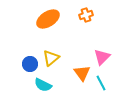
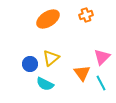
cyan semicircle: moved 2 px right, 1 px up
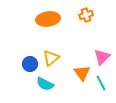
orange ellipse: rotated 25 degrees clockwise
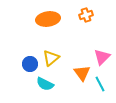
cyan line: moved 1 px left, 1 px down
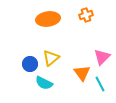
cyan semicircle: moved 1 px left, 1 px up
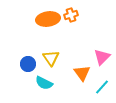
orange cross: moved 15 px left
yellow triangle: rotated 24 degrees counterclockwise
blue circle: moved 2 px left
cyan line: moved 2 px right, 3 px down; rotated 70 degrees clockwise
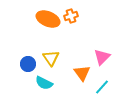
orange cross: moved 1 px down
orange ellipse: rotated 30 degrees clockwise
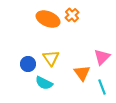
orange cross: moved 1 px right, 1 px up; rotated 24 degrees counterclockwise
cyan line: rotated 63 degrees counterclockwise
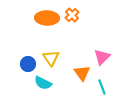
orange ellipse: moved 1 px left, 1 px up; rotated 20 degrees counterclockwise
cyan semicircle: moved 1 px left
